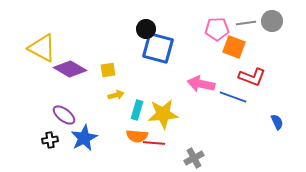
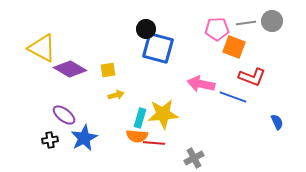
cyan rectangle: moved 3 px right, 8 px down
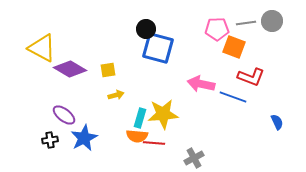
red L-shape: moved 1 px left
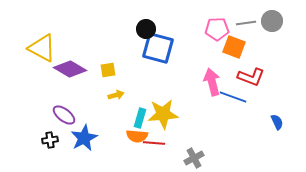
pink arrow: moved 11 px right, 2 px up; rotated 64 degrees clockwise
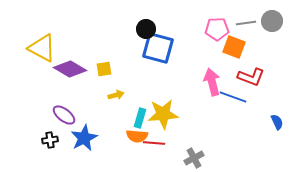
yellow square: moved 4 px left, 1 px up
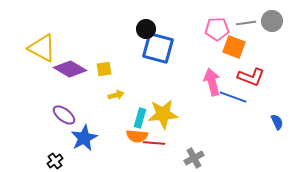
black cross: moved 5 px right, 21 px down; rotated 28 degrees counterclockwise
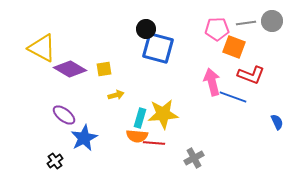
red L-shape: moved 2 px up
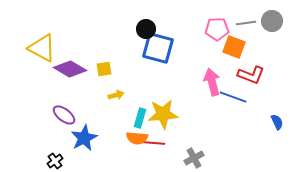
orange semicircle: moved 2 px down
